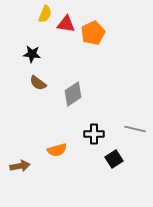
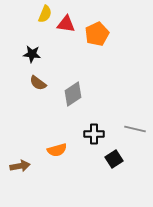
orange pentagon: moved 4 px right, 1 px down
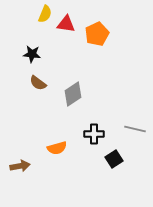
orange semicircle: moved 2 px up
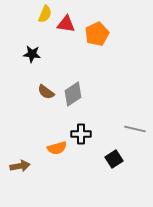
brown semicircle: moved 8 px right, 9 px down
black cross: moved 13 px left
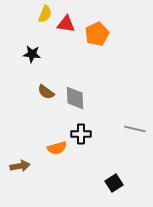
gray diamond: moved 2 px right, 4 px down; rotated 60 degrees counterclockwise
black square: moved 24 px down
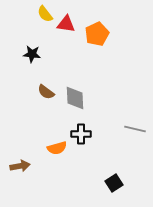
yellow semicircle: rotated 120 degrees clockwise
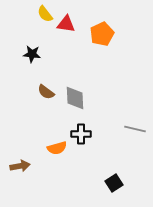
orange pentagon: moved 5 px right
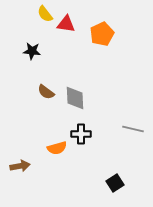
black star: moved 3 px up
gray line: moved 2 px left
black square: moved 1 px right
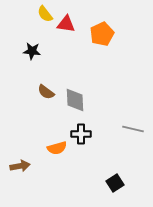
gray diamond: moved 2 px down
